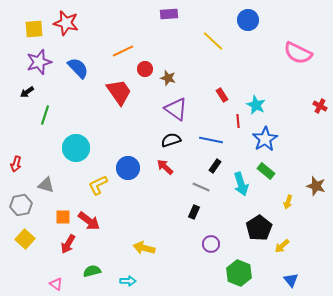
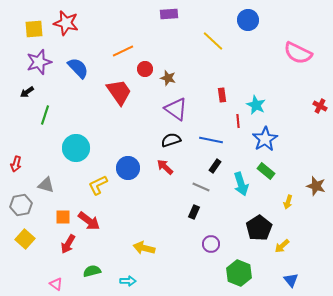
red rectangle at (222, 95): rotated 24 degrees clockwise
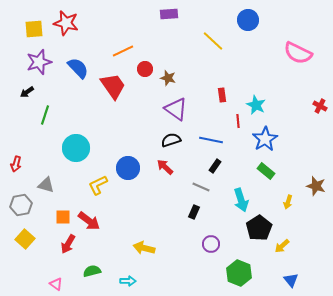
red trapezoid at (119, 92): moved 6 px left, 6 px up
cyan arrow at (241, 184): moved 16 px down
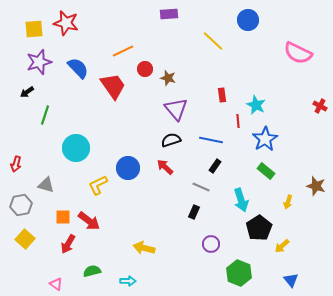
purple triangle at (176, 109): rotated 15 degrees clockwise
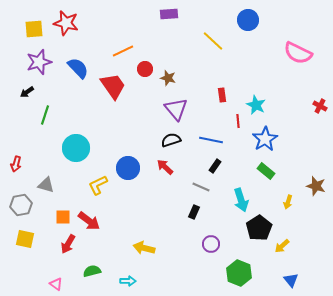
yellow square at (25, 239): rotated 30 degrees counterclockwise
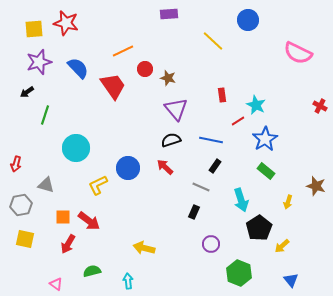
red line at (238, 121): rotated 64 degrees clockwise
cyan arrow at (128, 281): rotated 98 degrees counterclockwise
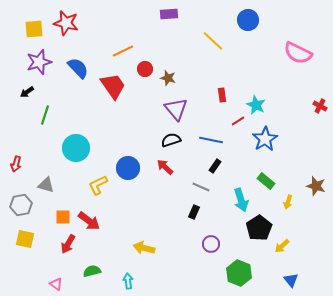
green rectangle at (266, 171): moved 10 px down
